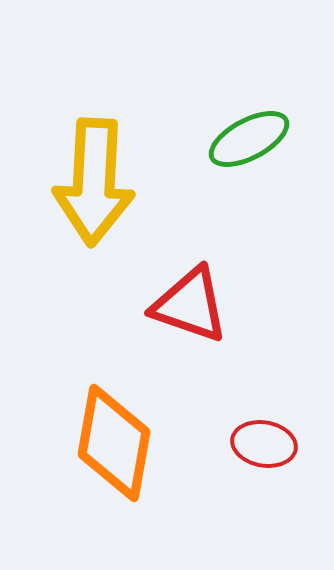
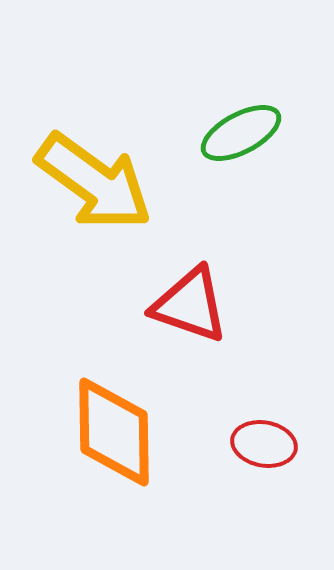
green ellipse: moved 8 px left, 6 px up
yellow arrow: rotated 57 degrees counterclockwise
orange diamond: moved 11 px up; rotated 11 degrees counterclockwise
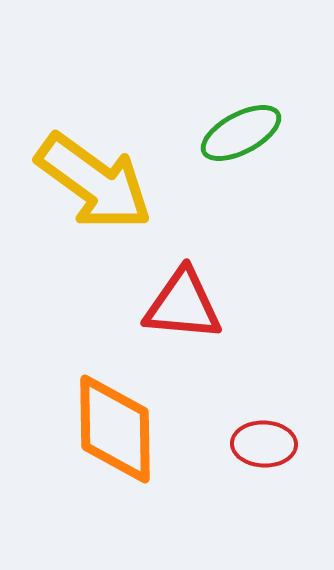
red triangle: moved 7 px left; rotated 14 degrees counterclockwise
orange diamond: moved 1 px right, 3 px up
red ellipse: rotated 8 degrees counterclockwise
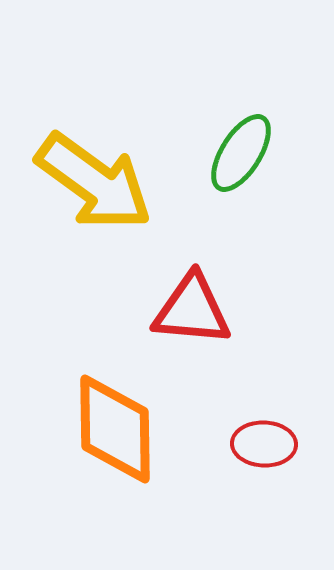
green ellipse: moved 20 px down; rotated 30 degrees counterclockwise
red triangle: moved 9 px right, 5 px down
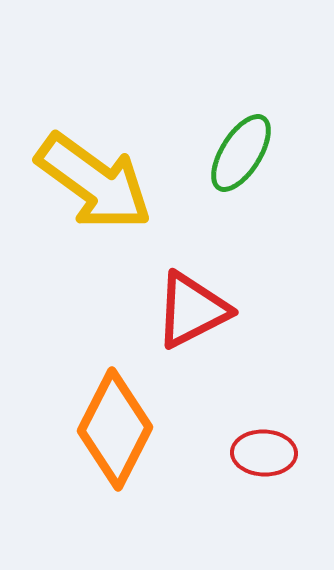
red triangle: rotated 32 degrees counterclockwise
orange diamond: rotated 28 degrees clockwise
red ellipse: moved 9 px down
